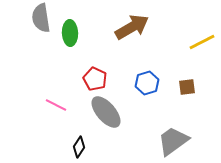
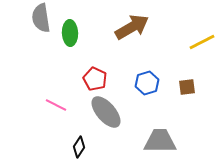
gray trapezoid: moved 13 px left; rotated 36 degrees clockwise
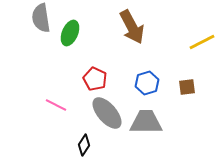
brown arrow: rotated 92 degrees clockwise
green ellipse: rotated 25 degrees clockwise
gray ellipse: moved 1 px right, 1 px down
gray trapezoid: moved 14 px left, 19 px up
black diamond: moved 5 px right, 2 px up
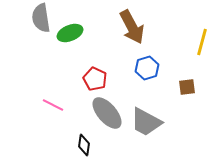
green ellipse: rotated 45 degrees clockwise
yellow line: rotated 48 degrees counterclockwise
blue hexagon: moved 15 px up
pink line: moved 3 px left
gray trapezoid: rotated 152 degrees counterclockwise
black diamond: rotated 25 degrees counterclockwise
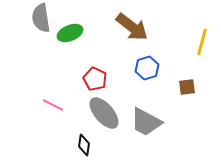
brown arrow: rotated 24 degrees counterclockwise
gray ellipse: moved 3 px left
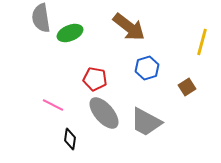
brown arrow: moved 3 px left
red pentagon: rotated 15 degrees counterclockwise
brown square: rotated 24 degrees counterclockwise
black diamond: moved 14 px left, 6 px up
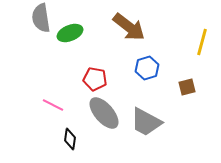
brown square: rotated 18 degrees clockwise
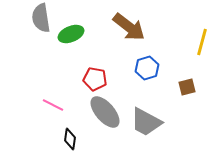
green ellipse: moved 1 px right, 1 px down
gray ellipse: moved 1 px right, 1 px up
